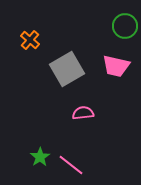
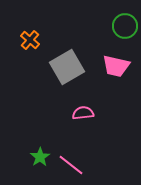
gray square: moved 2 px up
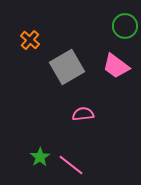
pink trapezoid: rotated 24 degrees clockwise
pink semicircle: moved 1 px down
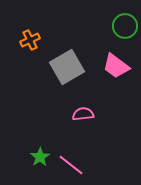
orange cross: rotated 24 degrees clockwise
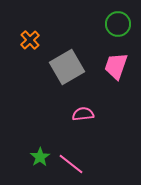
green circle: moved 7 px left, 2 px up
orange cross: rotated 18 degrees counterclockwise
pink trapezoid: rotated 72 degrees clockwise
pink line: moved 1 px up
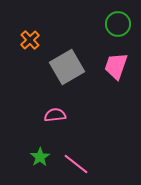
pink semicircle: moved 28 px left, 1 px down
pink line: moved 5 px right
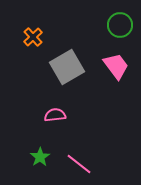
green circle: moved 2 px right, 1 px down
orange cross: moved 3 px right, 3 px up
pink trapezoid: rotated 124 degrees clockwise
pink line: moved 3 px right
